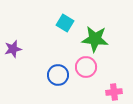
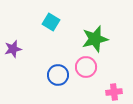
cyan square: moved 14 px left, 1 px up
green star: rotated 20 degrees counterclockwise
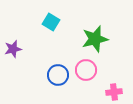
pink circle: moved 3 px down
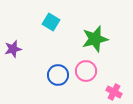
pink circle: moved 1 px down
pink cross: rotated 35 degrees clockwise
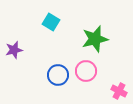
purple star: moved 1 px right, 1 px down
pink cross: moved 5 px right, 1 px up
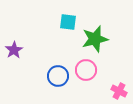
cyan square: moved 17 px right; rotated 24 degrees counterclockwise
purple star: rotated 18 degrees counterclockwise
pink circle: moved 1 px up
blue circle: moved 1 px down
